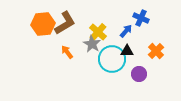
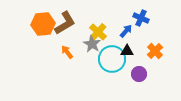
orange cross: moved 1 px left
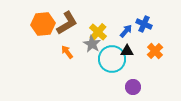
blue cross: moved 3 px right, 6 px down
brown L-shape: moved 2 px right
purple circle: moved 6 px left, 13 px down
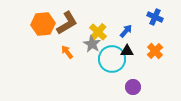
blue cross: moved 11 px right, 7 px up
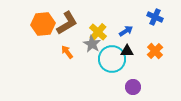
blue arrow: rotated 16 degrees clockwise
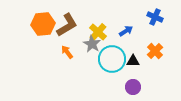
brown L-shape: moved 2 px down
black triangle: moved 6 px right, 10 px down
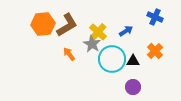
orange arrow: moved 2 px right, 2 px down
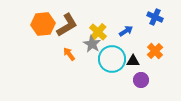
purple circle: moved 8 px right, 7 px up
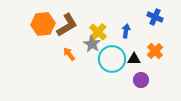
blue arrow: rotated 48 degrees counterclockwise
black triangle: moved 1 px right, 2 px up
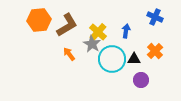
orange hexagon: moved 4 px left, 4 px up
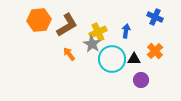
yellow cross: rotated 24 degrees clockwise
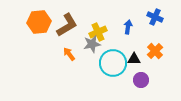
orange hexagon: moved 2 px down
blue arrow: moved 2 px right, 4 px up
gray star: rotated 30 degrees clockwise
cyan circle: moved 1 px right, 4 px down
